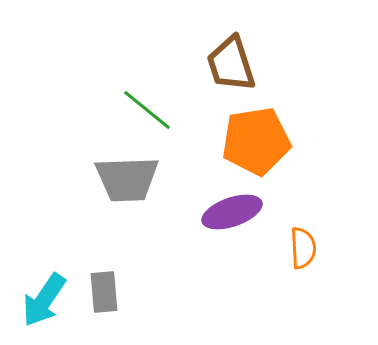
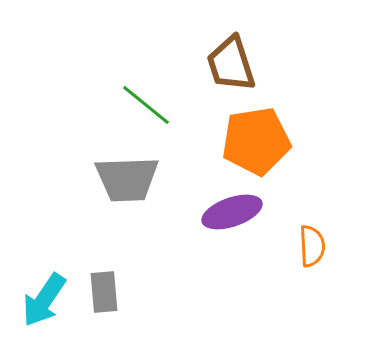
green line: moved 1 px left, 5 px up
orange semicircle: moved 9 px right, 2 px up
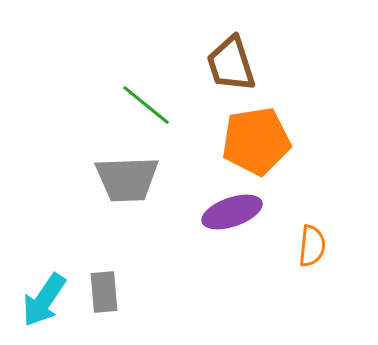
orange semicircle: rotated 9 degrees clockwise
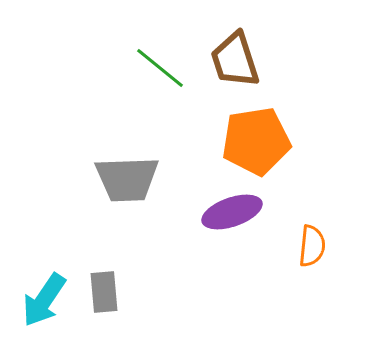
brown trapezoid: moved 4 px right, 4 px up
green line: moved 14 px right, 37 px up
